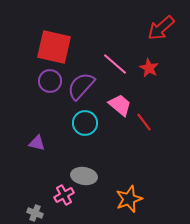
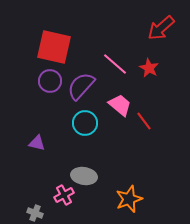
red line: moved 1 px up
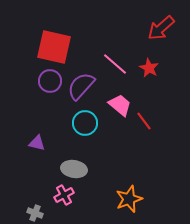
gray ellipse: moved 10 px left, 7 px up
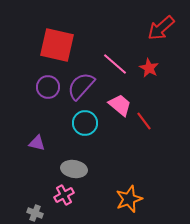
red square: moved 3 px right, 2 px up
purple circle: moved 2 px left, 6 px down
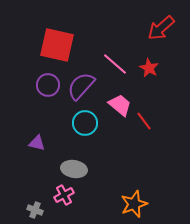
purple circle: moved 2 px up
orange star: moved 5 px right, 5 px down
gray cross: moved 3 px up
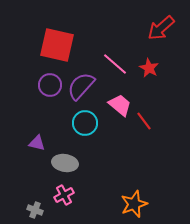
purple circle: moved 2 px right
gray ellipse: moved 9 px left, 6 px up
